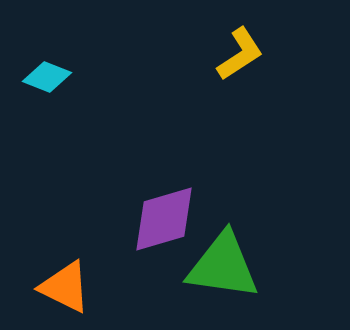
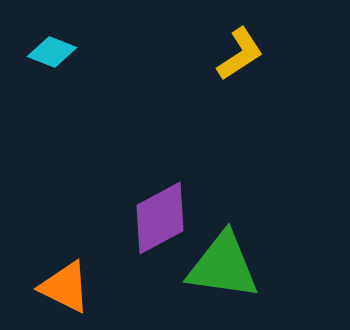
cyan diamond: moved 5 px right, 25 px up
purple diamond: moved 4 px left, 1 px up; rotated 12 degrees counterclockwise
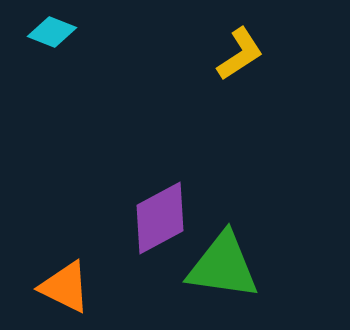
cyan diamond: moved 20 px up
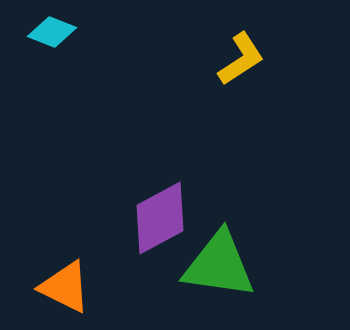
yellow L-shape: moved 1 px right, 5 px down
green triangle: moved 4 px left, 1 px up
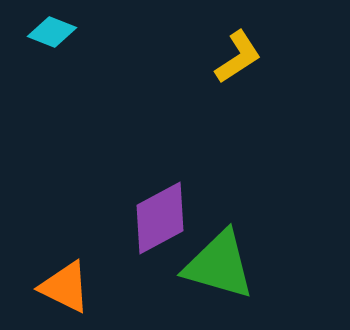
yellow L-shape: moved 3 px left, 2 px up
green triangle: rotated 8 degrees clockwise
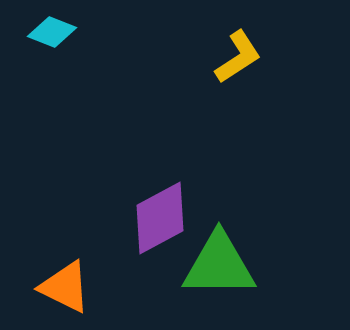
green triangle: rotated 16 degrees counterclockwise
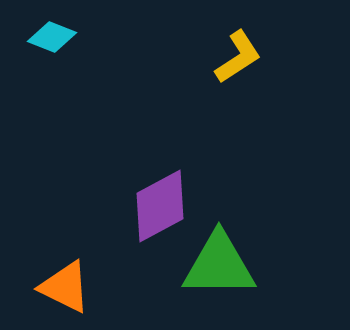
cyan diamond: moved 5 px down
purple diamond: moved 12 px up
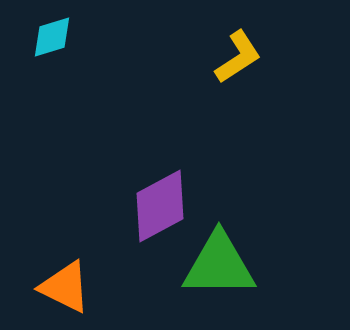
cyan diamond: rotated 39 degrees counterclockwise
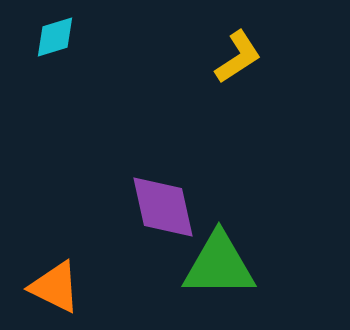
cyan diamond: moved 3 px right
purple diamond: moved 3 px right, 1 px down; rotated 74 degrees counterclockwise
orange triangle: moved 10 px left
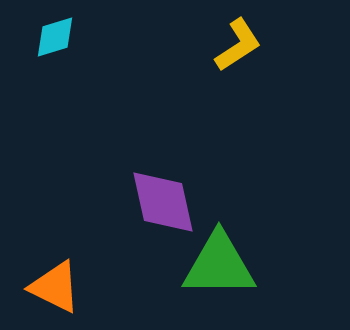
yellow L-shape: moved 12 px up
purple diamond: moved 5 px up
